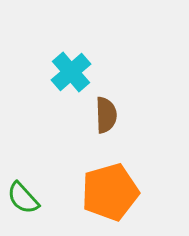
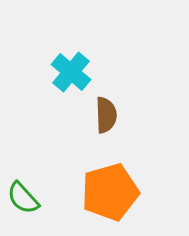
cyan cross: rotated 9 degrees counterclockwise
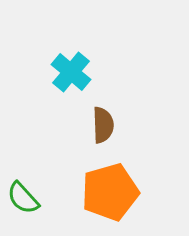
brown semicircle: moved 3 px left, 10 px down
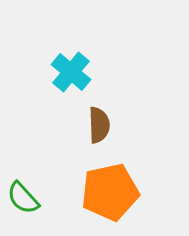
brown semicircle: moved 4 px left
orange pentagon: rotated 4 degrees clockwise
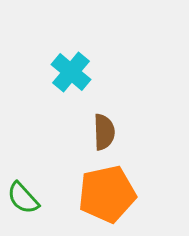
brown semicircle: moved 5 px right, 7 px down
orange pentagon: moved 3 px left, 2 px down
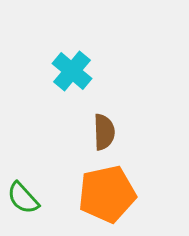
cyan cross: moved 1 px right, 1 px up
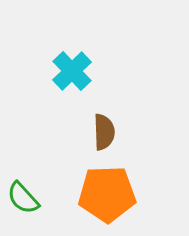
cyan cross: rotated 6 degrees clockwise
orange pentagon: rotated 10 degrees clockwise
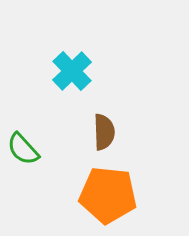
orange pentagon: moved 1 px right, 1 px down; rotated 8 degrees clockwise
green semicircle: moved 49 px up
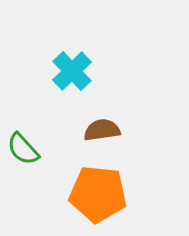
brown semicircle: moved 2 px left, 2 px up; rotated 96 degrees counterclockwise
orange pentagon: moved 10 px left, 1 px up
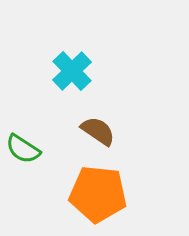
brown semicircle: moved 4 px left, 1 px down; rotated 42 degrees clockwise
green semicircle: rotated 15 degrees counterclockwise
